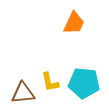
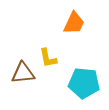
yellow L-shape: moved 2 px left, 24 px up
brown triangle: moved 20 px up
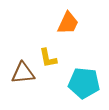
orange trapezoid: moved 6 px left
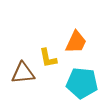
orange trapezoid: moved 8 px right, 19 px down
cyan pentagon: moved 2 px left
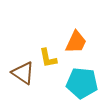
brown triangle: rotated 40 degrees clockwise
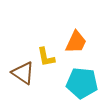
yellow L-shape: moved 2 px left, 1 px up
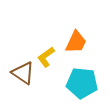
yellow L-shape: rotated 65 degrees clockwise
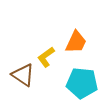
brown triangle: moved 2 px down
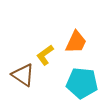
yellow L-shape: moved 1 px left, 2 px up
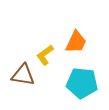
brown triangle: rotated 25 degrees counterclockwise
